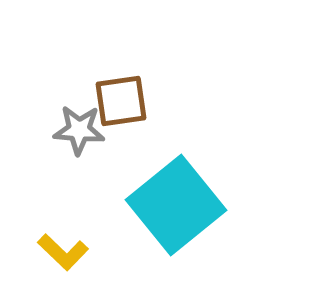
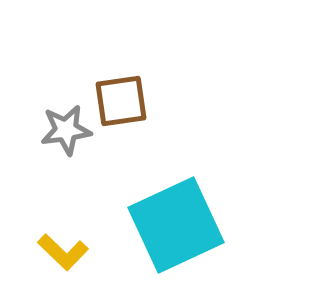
gray star: moved 13 px left; rotated 12 degrees counterclockwise
cyan square: moved 20 px down; rotated 14 degrees clockwise
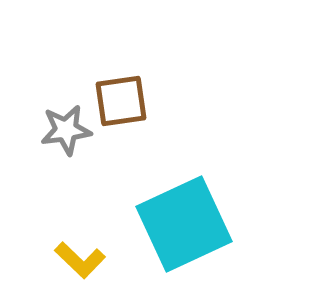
cyan square: moved 8 px right, 1 px up
yellow L-shape: moved 17 px right, 8 px down
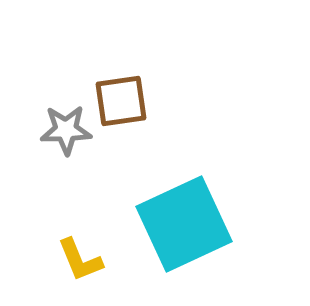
gray star: rotated 6 degrees clockwise
yellow L-shape: rotated 24 degrees clockwise
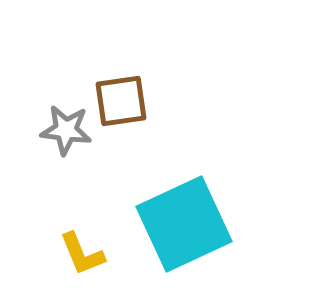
gray star: rotated 9 degrees clockwise
yellow L-shape: moved 2 px right, 6 px up
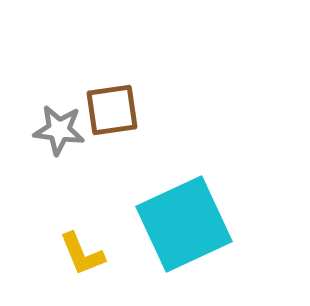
brown square: moved 9 px left, 9 px down
gray star: moved 7 px left
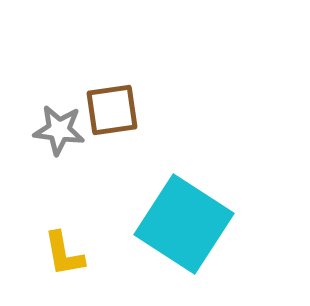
cyan square: rotated 32 degrees counterclockwise
yellow L-shape: moved 18 px left; rotated 12 degrees clockwise
